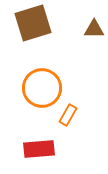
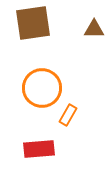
brown square: rotated 9 degrees clockwise
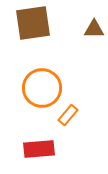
orange rectangle: rotated 10 degrees clockwise
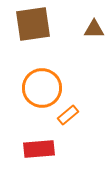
brown square: moved 1 px down
orange rectangle: rotated 10 degrees clockwise
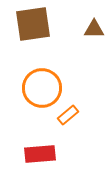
red rectangle: moved 1 px right, 5 px down
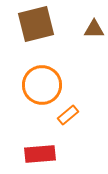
brown square: moved 3 px right; rotated 6 degrees counterclockwise
orange circle: moved 3 px up
